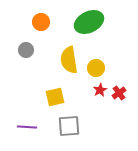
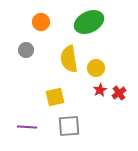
yellow semicircle: moved 1 px up
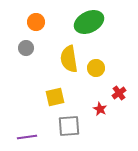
orange circle: moved 5 px left
gray circle: moved 2 px up
red star: moved 19 px down; rotated 16 degrees counterclockwise
purple line: moved 10 px down; rotated 12 degrees counterclockwise
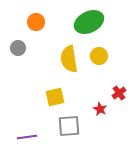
gray circle: moved 8 px left
yellow circle: moved 3 px right, 12 px up
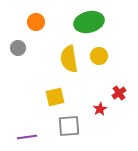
green ellipse: rotated 12 degrees clockwise
red star: rotated 16 degrees clockwise
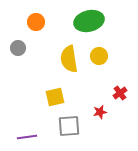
green ellipse: moved 1 px up
red cross: moved 1 px right
red star: moved 3 px down; rotated 16 degrees clockwise
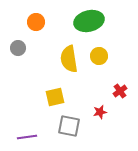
red cross: moved 2 px up
gray square: rotated 15 degrees clockwise
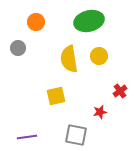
yellow square: moved 1 px right, 1 px up
gray square: moved 7 px right, 9 px down
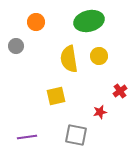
gray circle: moved 2 px left, 2 px up
